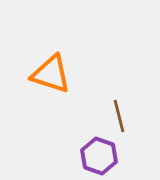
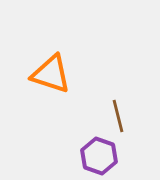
brown line: moved 1 px left
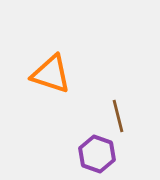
purple hexagon: moved 2 px left, 2 px up
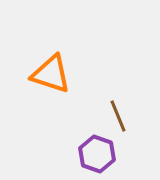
brown line: rotated 8 degrees counterclockwise
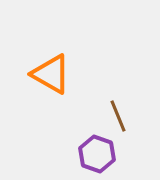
orange triangle: rotated 12 degrees clockwise
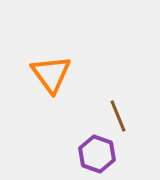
orange triangle: rotated 24 degrees clockwise
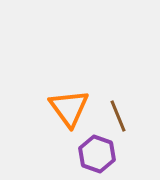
orange triangle: moved 18 px right, 34 px down
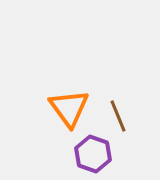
purple hexagon: moved 4 px left
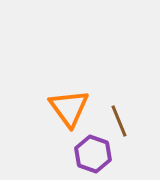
brown line: moved 1 px right, 5 px down
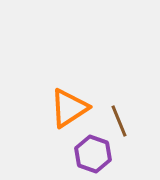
orange triangle: rotated 33 degrees clockwise
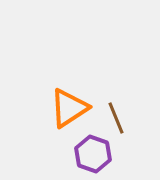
brown line: moved 3 px left, 3 px up
